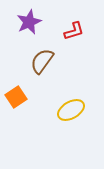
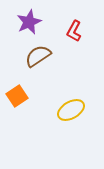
red L-shape: rotated 135 degrees clockwise
brown semicircle: moved 4 px left, 5 px up; rotated 20 degrees clockwise
orange square: moved 1 px right, 1 px up
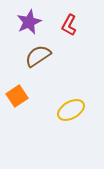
red L-shape: moved 5 px left, 6 px up
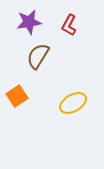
purple star: rotated 15 degrees clockwise
brown semicircle: rotated 24 degrees counterclockwise
yellow ellipse: moved 2 px right, 7 px up
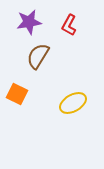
orange square: moved 2 px up; rotated 30 degrees counterclockwise
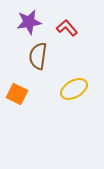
red L-shape: moved 2 px left, 3 px down; rotated 110 degrees clockwise
brown semicircle: rotated 24 degrees counterclockwise
yellow ellipse: moved 1 px right, 14 px up
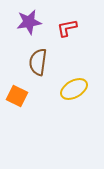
red L-shape: rotated 60 degrees counterclockwise
brown semicircle: moved 6 px down
orange square: moved 2 px down
